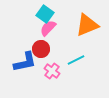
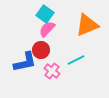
pink semicircle: moved 1 px left, 1 px down
red circle: moved 1 px down
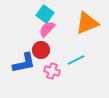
orange triangle: moved 2 px up
blue L-shape: moved 1 px left, 1 px down
pink cross: rotated 21 degrees counterclockwise
